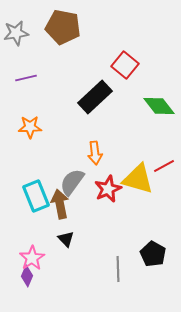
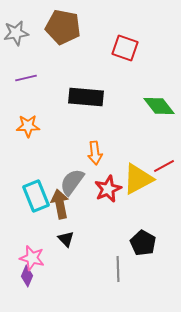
red square: moved 17 px up; rotated 20 degrees counterclockwise
black rectangle: moved 9 px left; rotated 48 degrees clockwise
orange star: moved 2 px left, 1 px up
yellow triangle: rotated 44 degrees counterclockwise
black pentagon: moved 10 px left, 11 px up
pink star: rotated 25 degrees counterclockwise
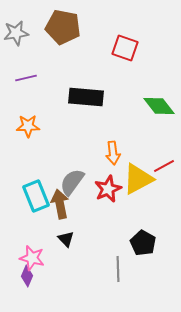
orange arrow: moved 18 px right
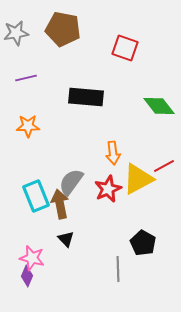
brown pentagon: moved 2 px down
gray semicircle: moved 1 px left
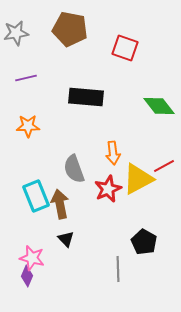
brown pentagon: moved 7 px right
gray semicircle: moved 3 px right, 13 px up; rotated 56 degrees counterclockwise
black pentagon: moved 1 px right, 1 px up
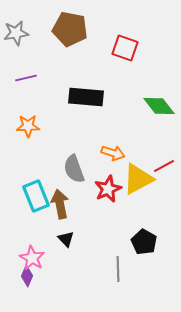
orange arrow: rotated 65 degrees counterclockwise
pink star: rotated 15 degrees clockwise
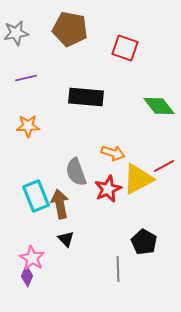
gray semicircle: moved 2 px right, 3 px down
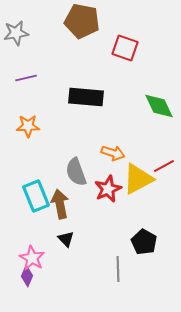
brown pentagon: moved 12 px right, 8 px up
green diamond: rotated 12 degrees clockwise
